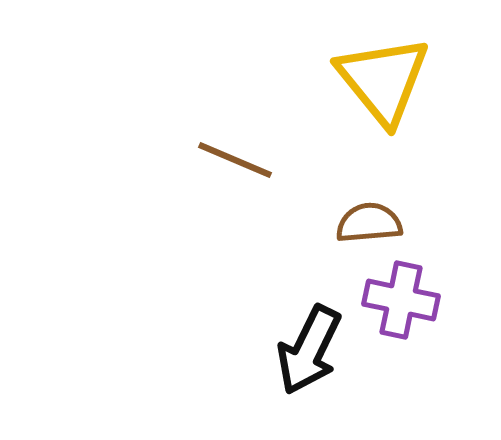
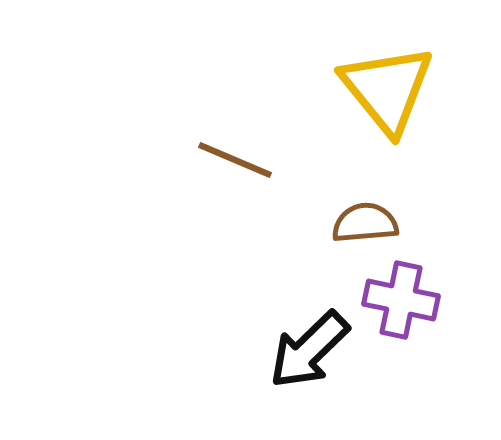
yellow triangle: moved 4 px right, 9 px down
brown semicircle: moved 4 px left
black arrow: rotated 20 degrees clockwise
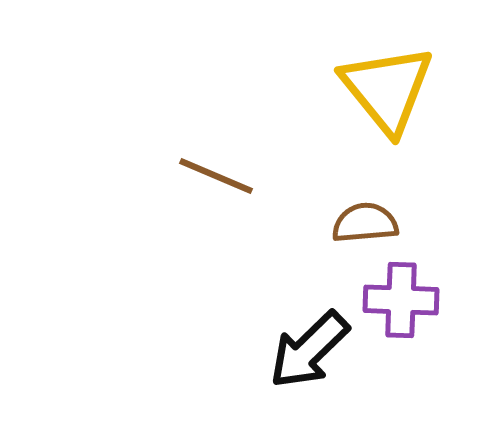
brown line: moved 19 px left, 16 px down
purple cross: rotated 10 degrees counterclockwise
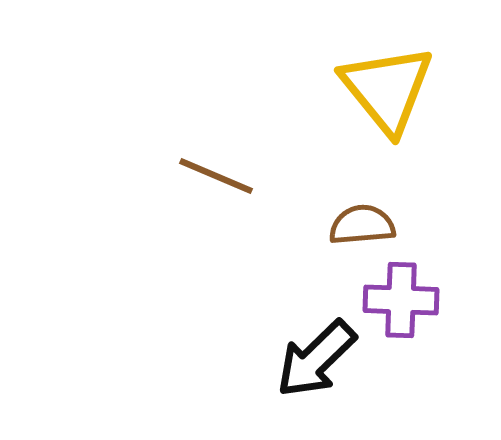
brown semicircle: moved 3 px left, 2 px down
black arrow: moved 7 px right, 9 px down
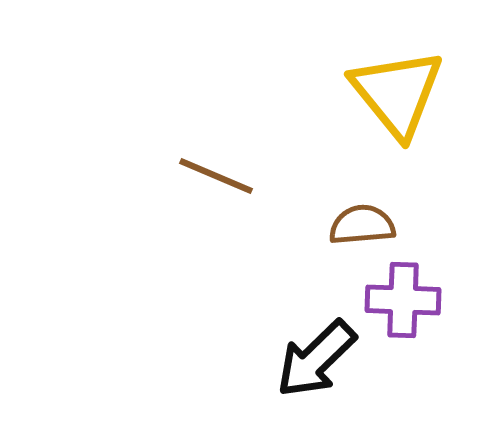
yellow triangle: moved 10 px right, 4 px down
purple cross: moved 2 px right
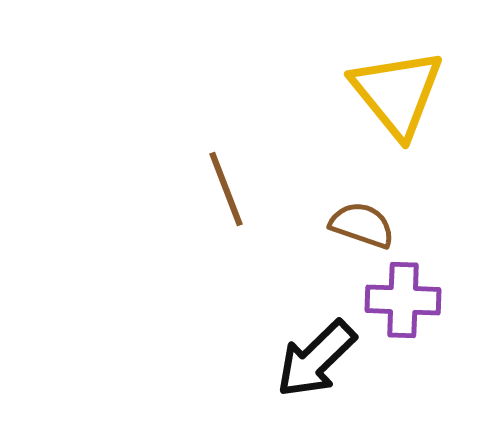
brown line: moved 10 px right, 13 px down; rotated 46 degrees clockwise
brown semicircle: rotated 24 degrees clockwise
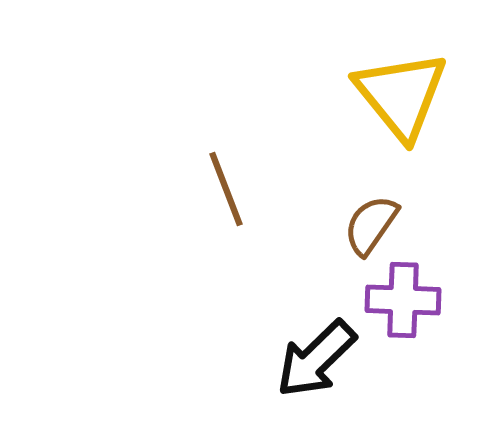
yellow triangle: moved 4 px right, 2 px down
brown semicircle: moved 9 px right; rotated 74 degrees counterclockwise
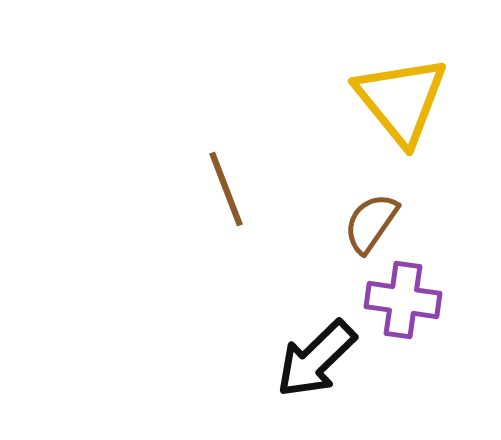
yellow triangle: moved 5 px down
brown semicircle: moved 2 px up
purple cross: rotated 6 degrees clockwise
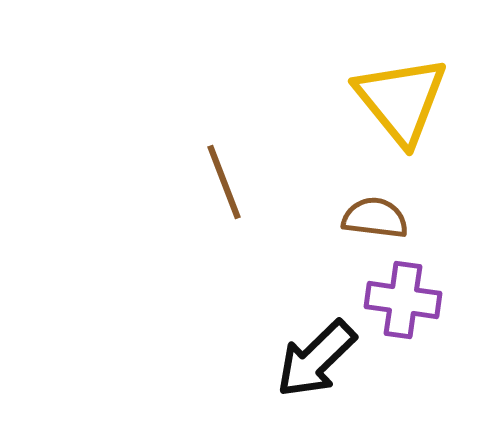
brown line: moved 2 px left, 7 px up
brown semicircle: moved 4 px right, 5 px up; rotated 62 degrees clockwise
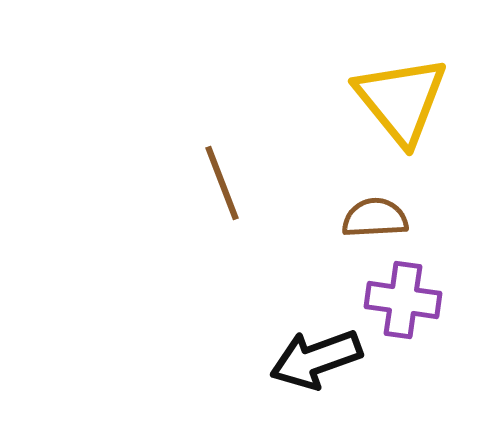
brown line: moved 2 px left, 1 px down
brown semicircle: rotated 10 degrees counterclockwise
black arrow: rotated 24 degrees clockwise
